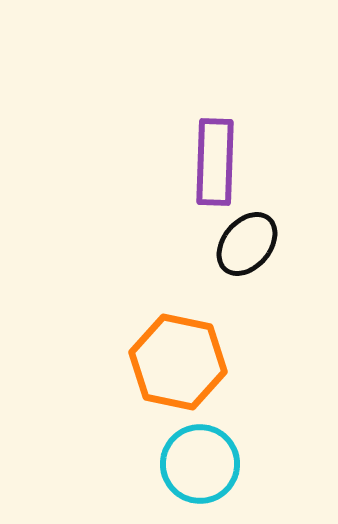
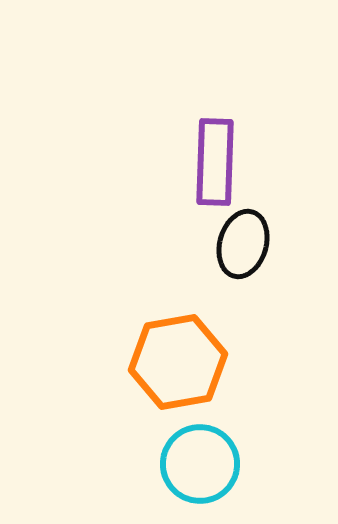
black ellipse: moved 4 px left; rotated 24 degrees counterclockwise
orange hexagon: rotated 22 degrees counterclockwise
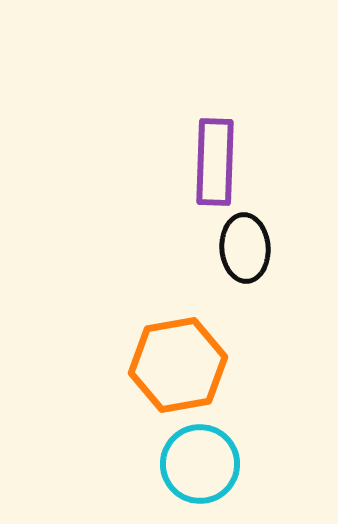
black ellipse: moved 2 px right, 4 px down; rotated 20 degrees counterclockwise
orange hexagon: moved 3 px down
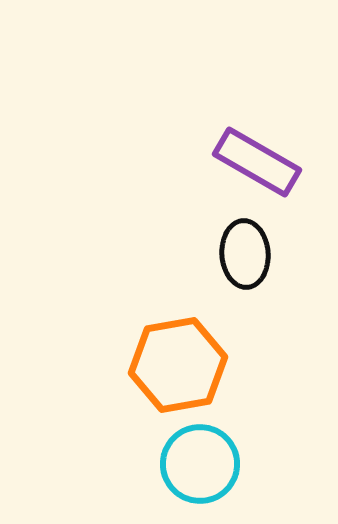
purple rectangle: moved 42 px right; rotated 62 degrees counterclockwise
black ellipse: moved 6 px down
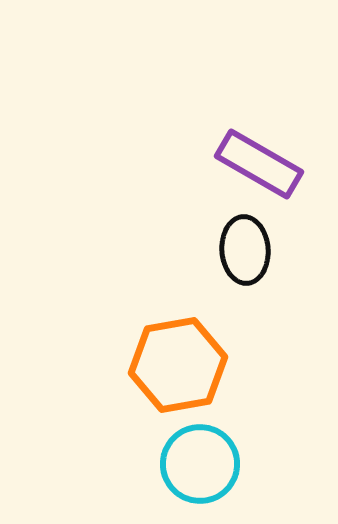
purple rectangle: moved 2 px right, 2 px down
black ellipse: moved 4 px up
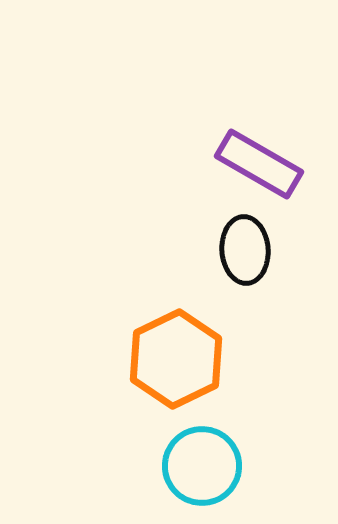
orange hexagon: moved 2 px left, 6 px up; rotated 16 degrees counterclockwise
cyan circle: moved 2 px right, 2 px down
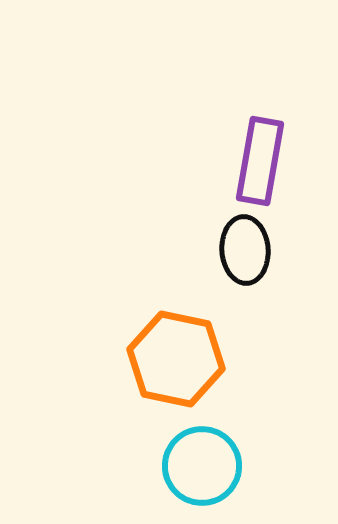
purple rectangle: moved 1 px right, 3 px up; rotated 70 degrees clockwise
orange hexagon: rotated 22 degrees counterclockwise
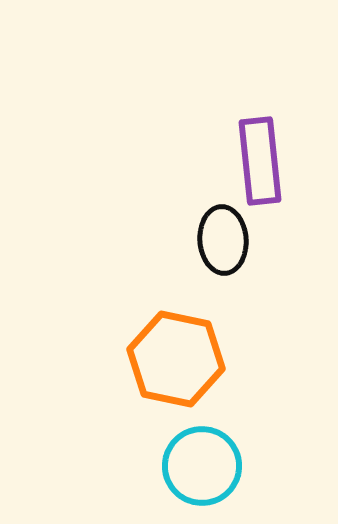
purple rectangle: rotated 16 degrees counterclockwise
black ellipse: moved 22 px left, 10 px up
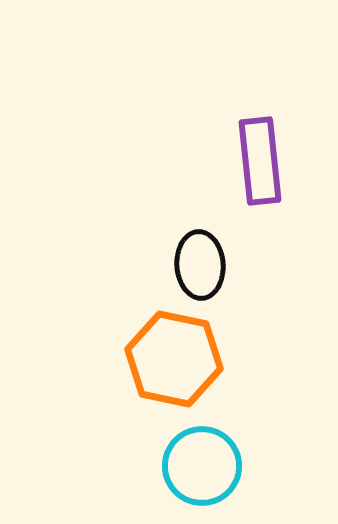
black ellipse: moved 23 px left, 25 px down
orange hexagon: moved 2 px left
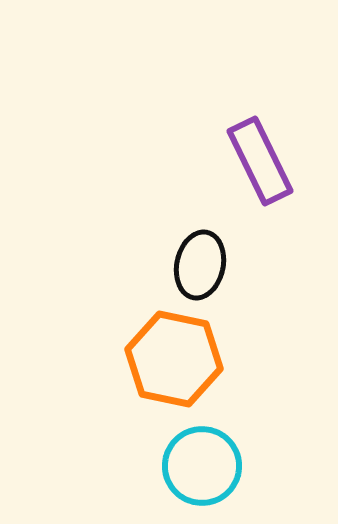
purple rectangle: rotated 20 degrees counterclockwise
black ellipse: rotated 16 degrees clockwise
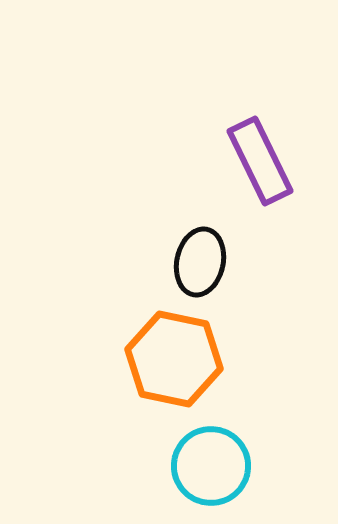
black ellipse: moved 3 px up
cyan circle: moved 9 px right
